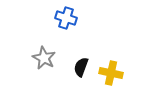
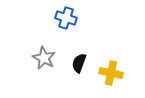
black semicircle: moved 2 px left, 4 px up
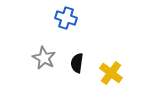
black semicircle: moved 2 px left; rotated 12 degrees counterclockwise
yellow cross: rotated 25 degrees clockwise
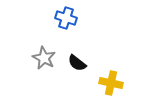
black semicircle: rotated 60 degrees counterclockwise
yellow cross: moved 10 px down; rotated 25 degrees counterclockwise
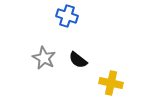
blue cross: moved 1 px right, 2 px up
black semicircle: moved 1 px right, 3 px up
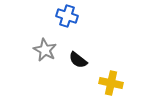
gray star: moved 1 px right, 8 px up
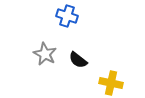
gray star: moved 4 px down
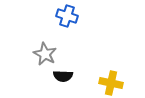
black semicircle: moved 15 px left, 16 px down; rotated 36 degrees counterclockwise
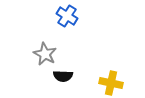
blue cross: rotated 15 degrees clockwise
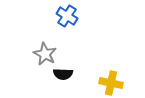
black semicircle: moved 2 px up
